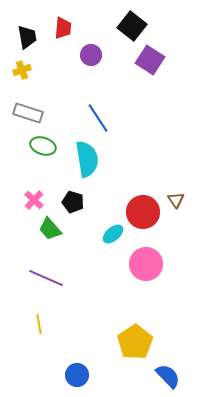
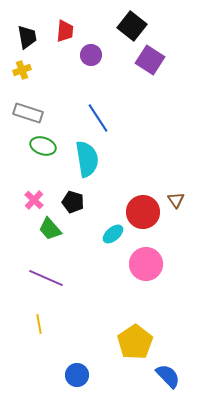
red trapezoid: moved 2 px right, 3 px down
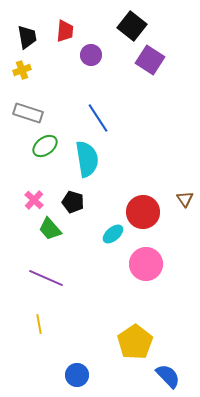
green ellipse: moved 2 px right; rotated 55 degrees counterclockwise
brown triangle: moved 9 px right, 1 px up
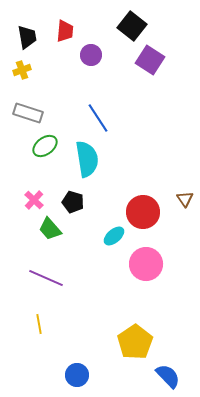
cyan ellipse: moved 1 px right, 2 px down
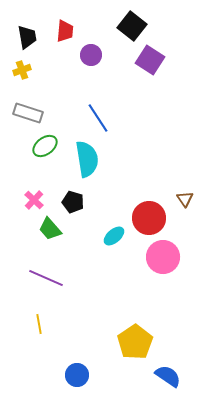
red circle: moved 6 px right, 6 px down
pink circle: moved 17 px right, 7 px up
blue semicircle: rotated 12 degrees counterclockwise
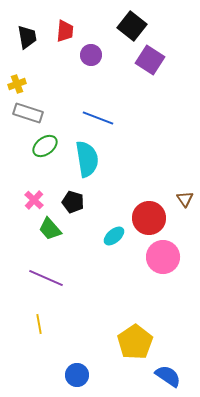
yellow cross: moved 5 px left, 14 px down
blue line: rotated 36 degrees counterclockwise
